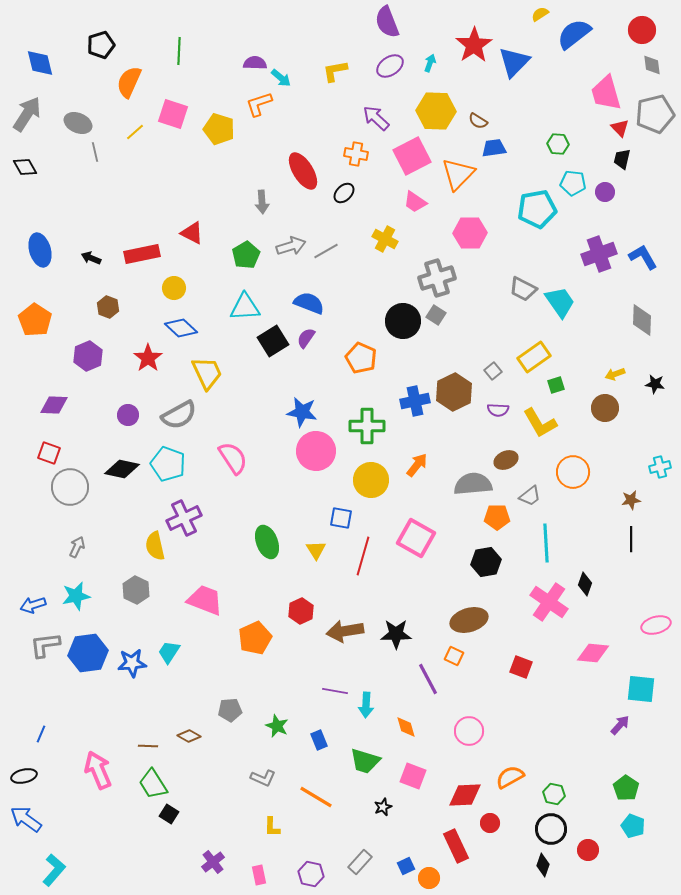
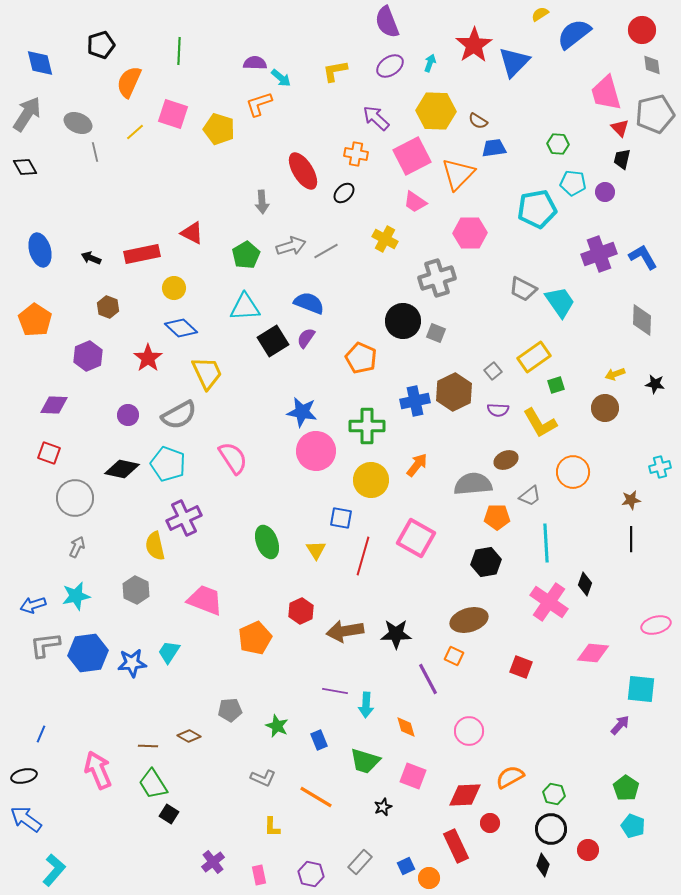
gray square at (436, 315): moved 18 px down; rotated 12 degrees counterclockwise
gray circle at (70, 487): moved 5 px right, 11 px down
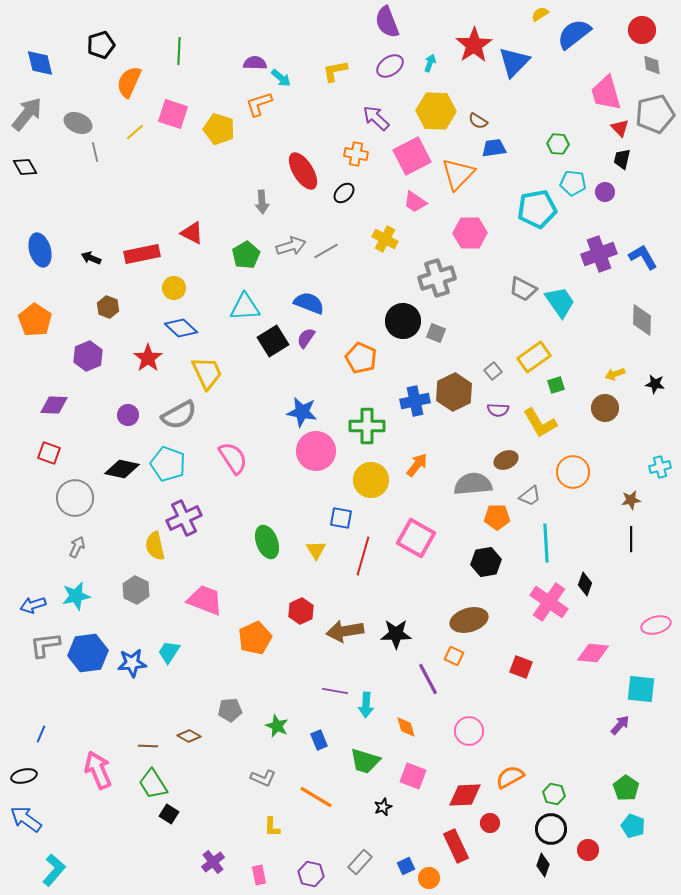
gray arrow at (27, 114): rotated 6 degrees clockwise
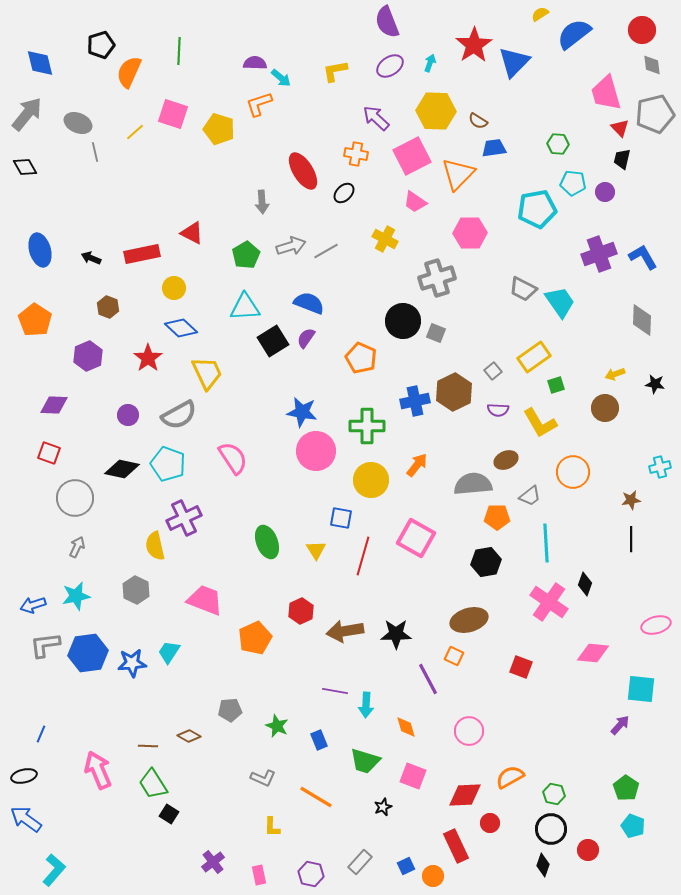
orange semicircle at (129, 82): moved 10 px up
orange circle at (429, 878): moved 4 px right, 2 px up
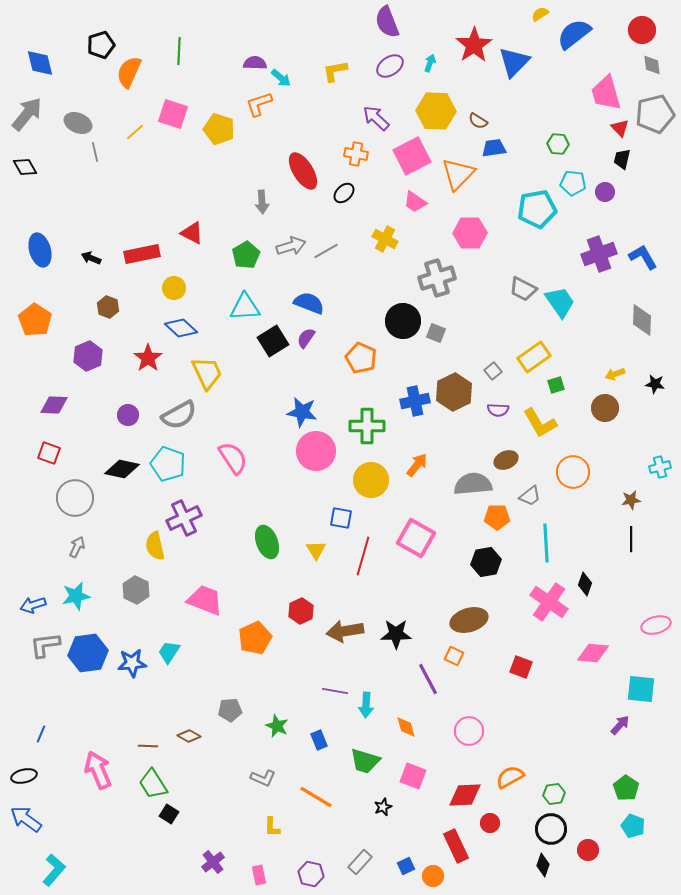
green hexagon at (554, 794): rotated 20 degrees counterclockwise
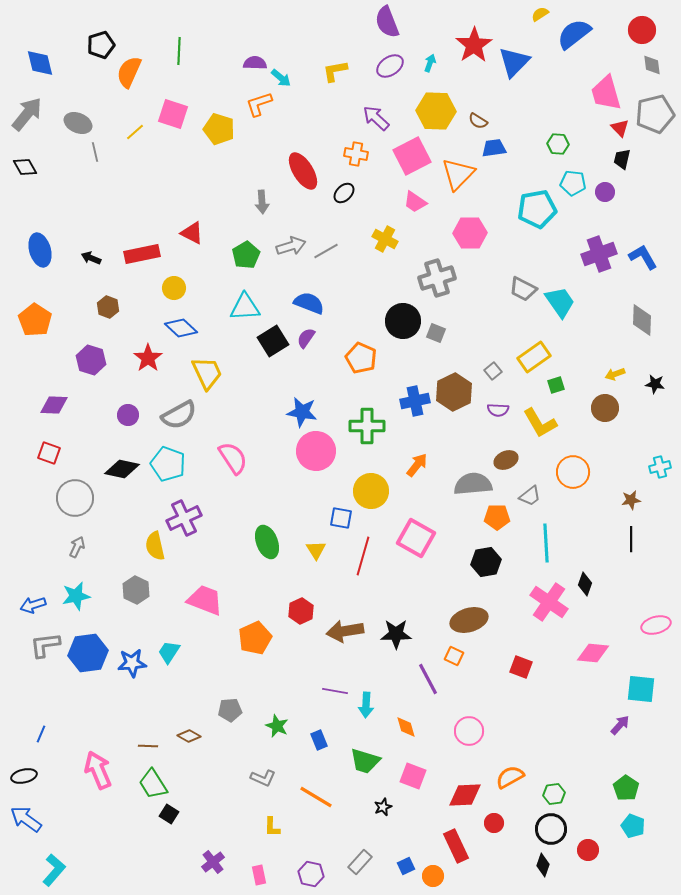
purple hexagon at (88, 356): moved 3 px right, 4 px down; rotated 20 degrees counterclockwise
yellow circle at (371, 480): moved 11 px down
red circle at (490, 823): moved 4 px right
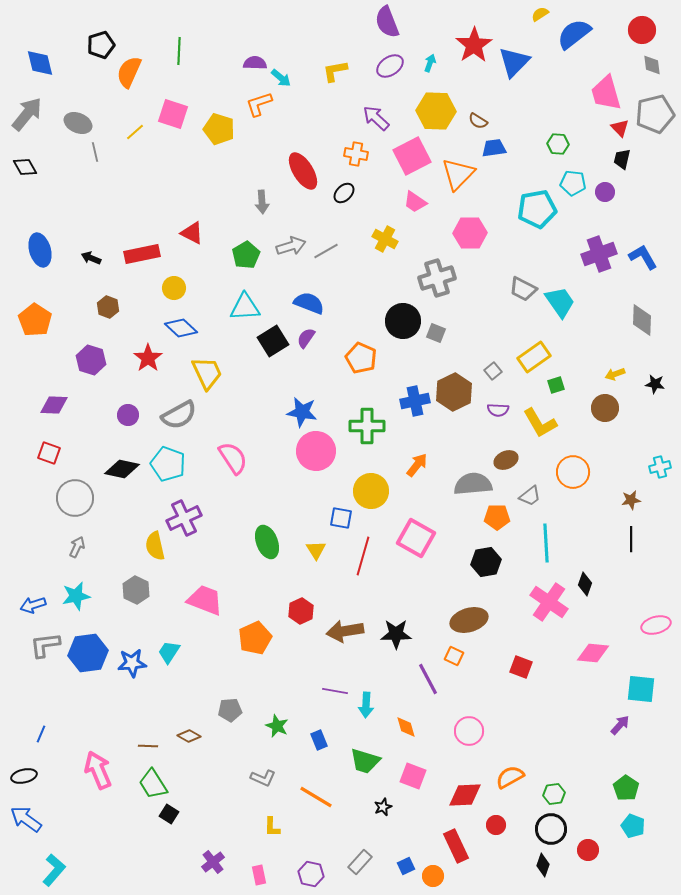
red circle at (494, 823): moved 2 px right, 2 px down
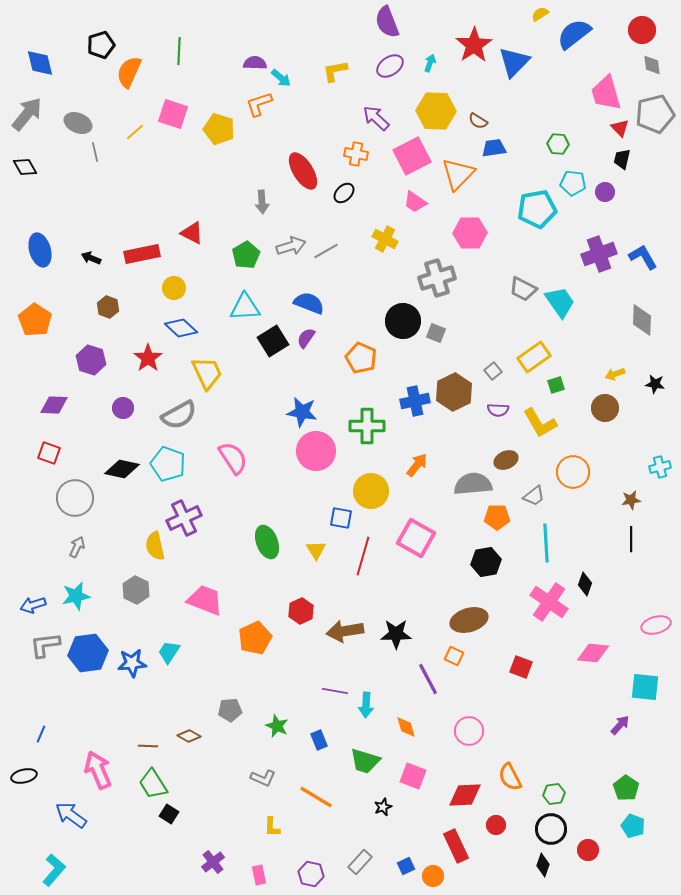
purple circle at (128, 415): moved 5 px left, 7 px up
gray trapezoid at (530, 496): moved 4 px right
cyan square at (641, 689): moved 4 px right, 2 px up
orange semicircle at (510, 777): rotated 88 degrees counterclockwise
blue arrow at (26, 819): moved 45 px right, 4 px up
